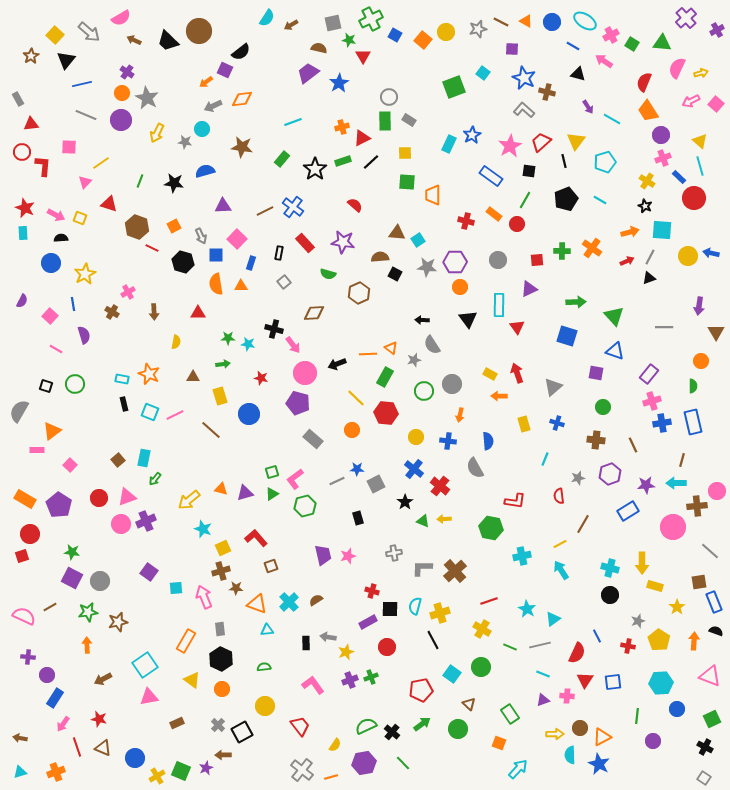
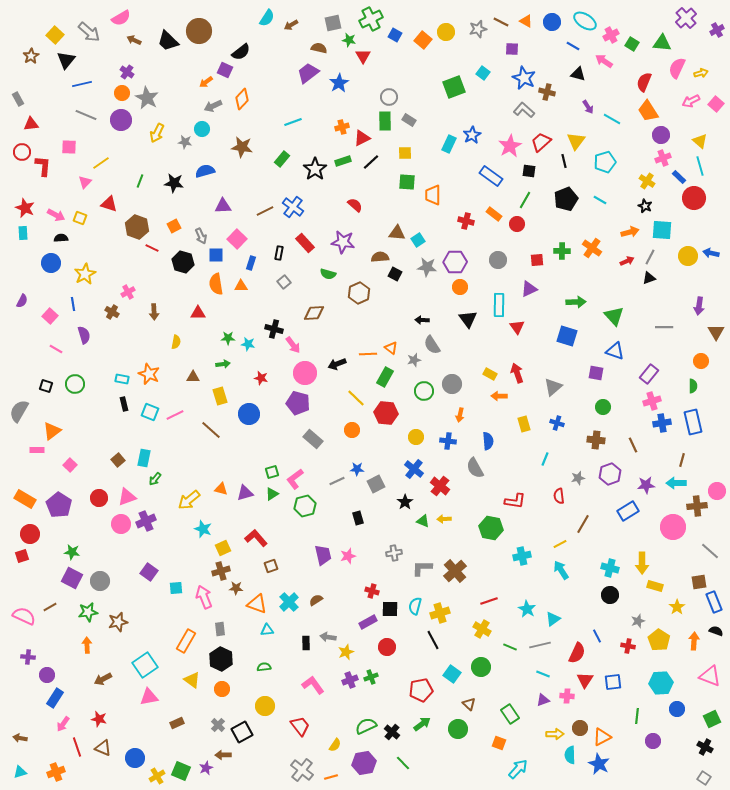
orange diamond at (242, 99): rotated 40 degrees counterclockwise
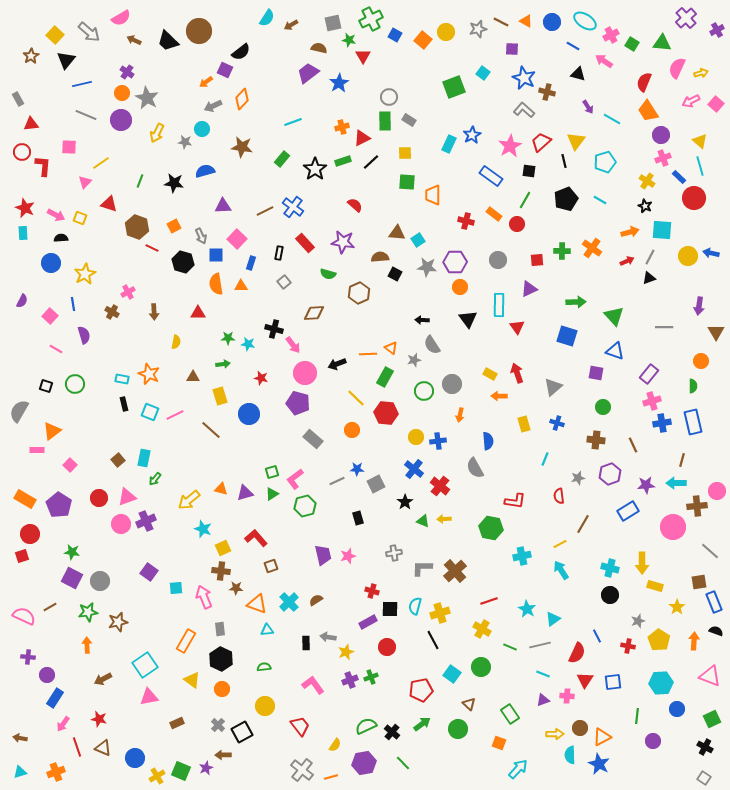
blue cross at (448, 441): moved 10 px left; rotated 14 degrees counterclockwise
brown cross at (221, 571): rotated 24 degrees clockwise
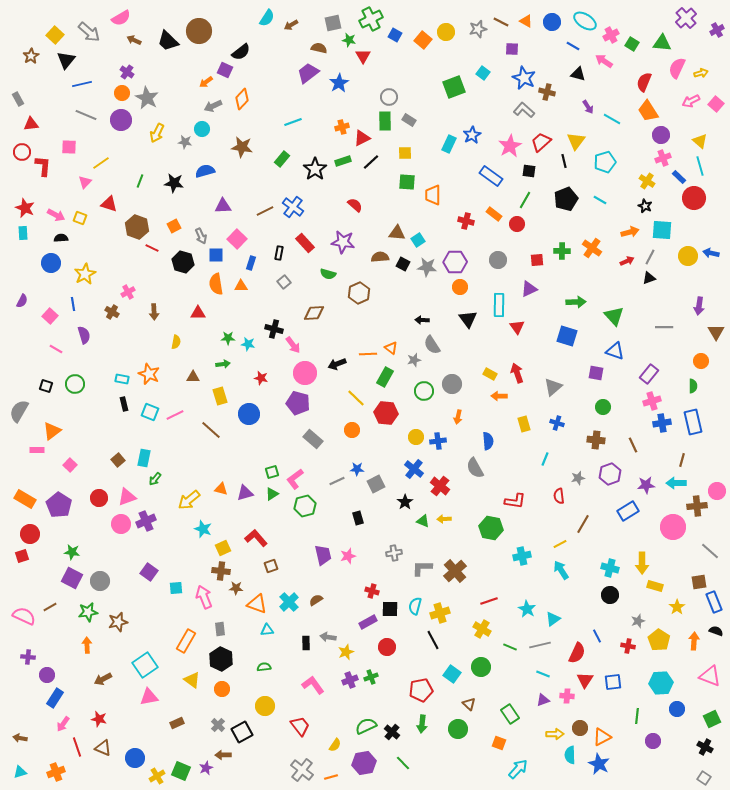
black square at (395, 274): moved 8 px right, 10 px up
orange arrow at (460, 415): moved 2 px left, 2 px down
green arrow at (422, 724): rotated 132 degrees clockwise
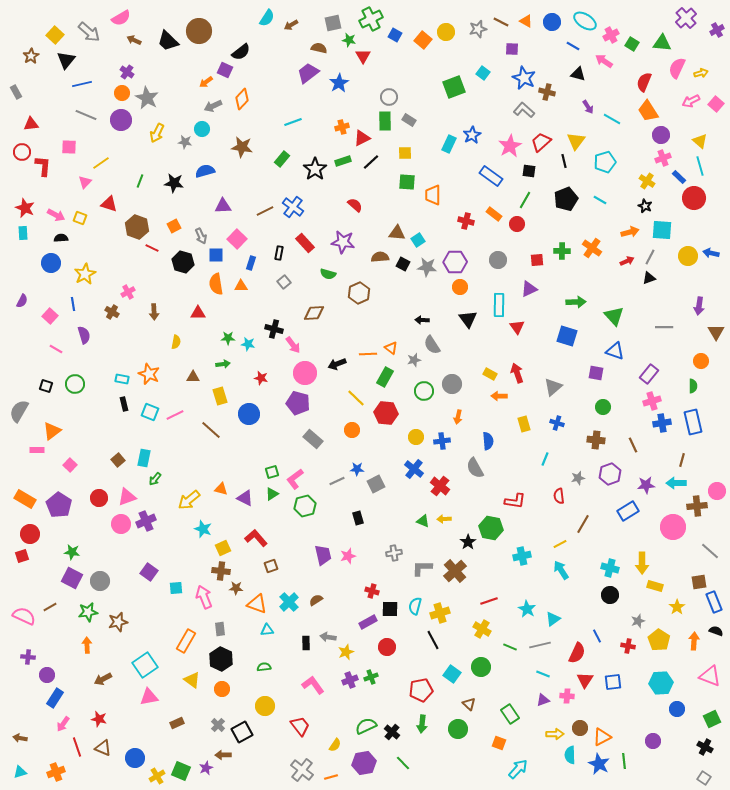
gray rectangle at (18, 99): moved 2 px left, 7 px up
blue cross at (438, 441): moved 4 px right
purple triangle at (245, 493): moved 5 px down; rotated 42 degrees clockwise
black star at (405, 502): moved 63 px right, 40 px down
green line at (637, 716): moved 13 px left, 45 px down; rotated 14 degrees counterclockwise
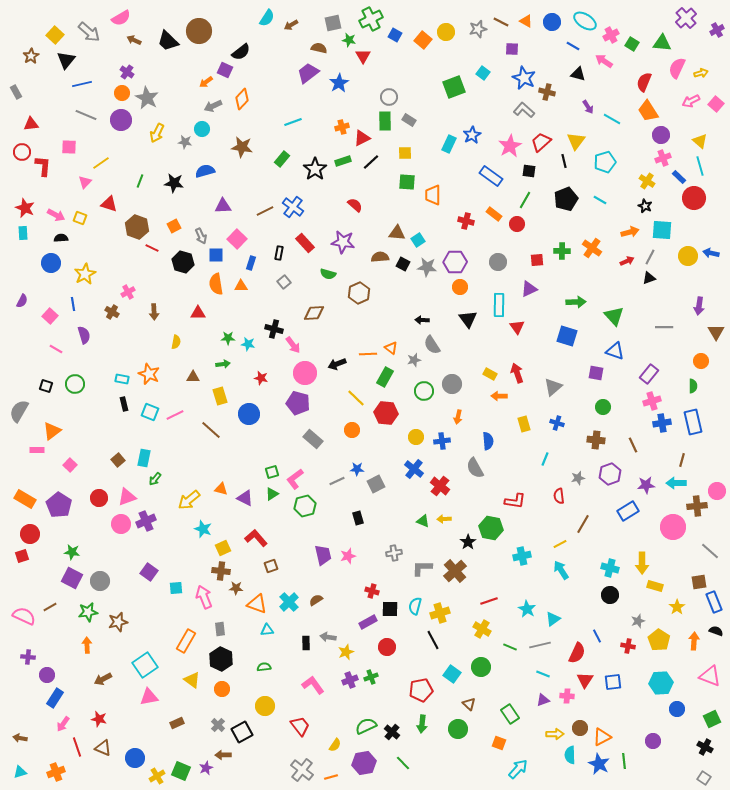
gray circle at (498, 260): moved 2 px down
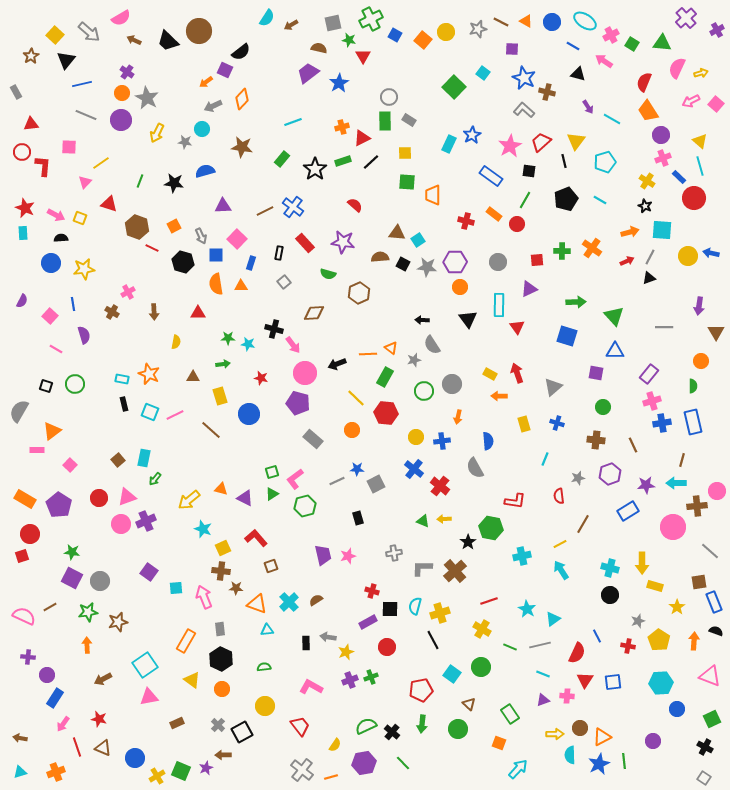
green square at (454, 87): rotated 25 degrees counterclockwise
yellow star at (85, 274): moved 1 px left, 5 px up; rotated 20 degrees clockwise
blue triangle at (615, 351): rotated 18 degrees counterclockwise
pink L-shape at (313, 685): moved 2 px left, 2 px down; rotated 25 degrees counterclockwise
blue star at (599, 764): rotated 20 degrees clockwise
